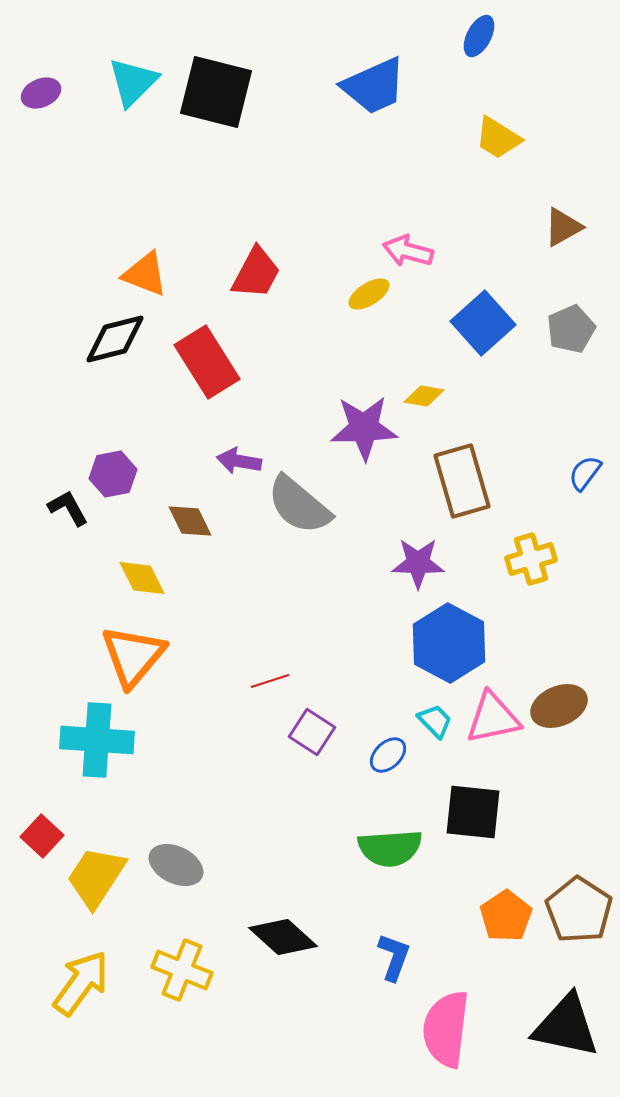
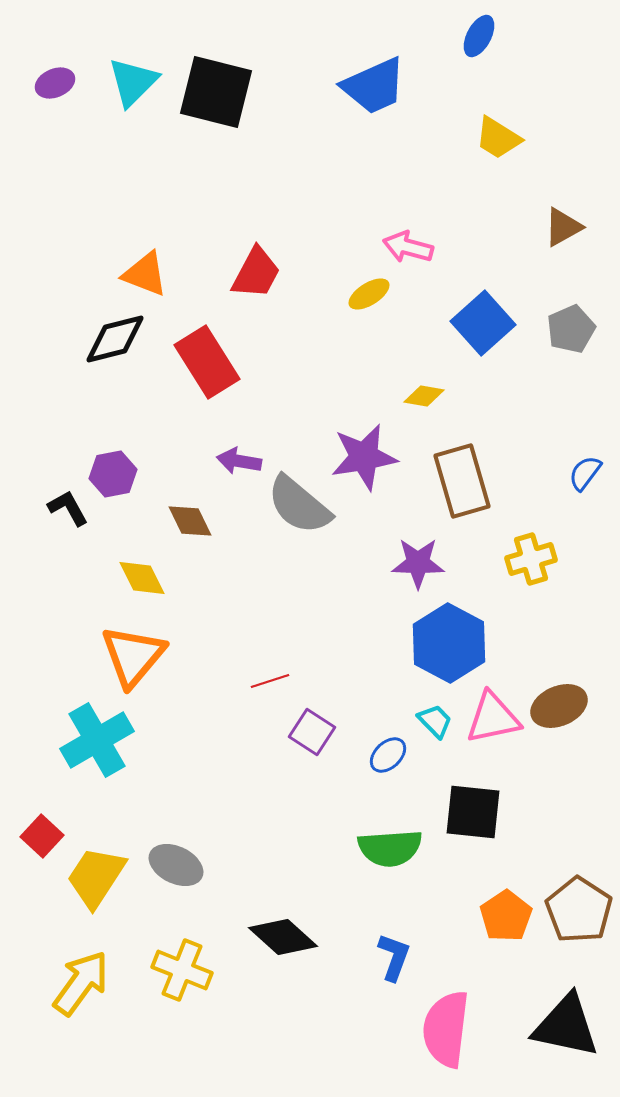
purple ellipse at (41, 93): moved 14 px right, 10 px up
pink arrow at (408, 251): moved 4 px up
purple star at (364, 428): moved 29 px down; rotated 8 degrees counterclockwise
cyan cross at (97, 740): rotated 34 degrees counterclockwise
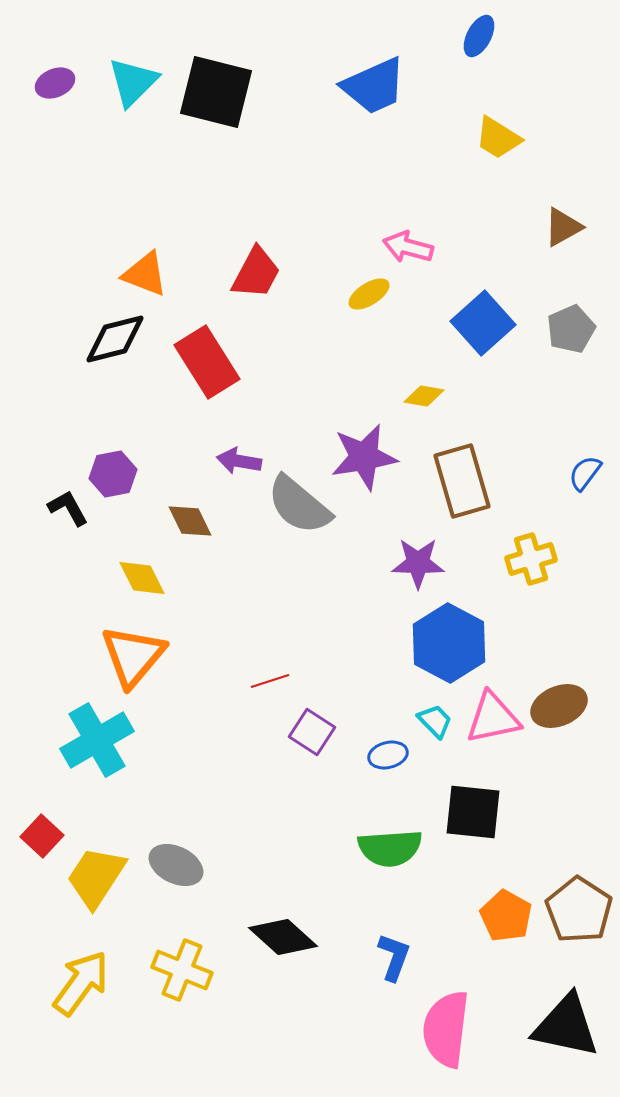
blue ellipse at (388, 755): rotated 30 degrees clockwise
orange pentagon at (506, 916): rotated 9 degrees counterclockwise
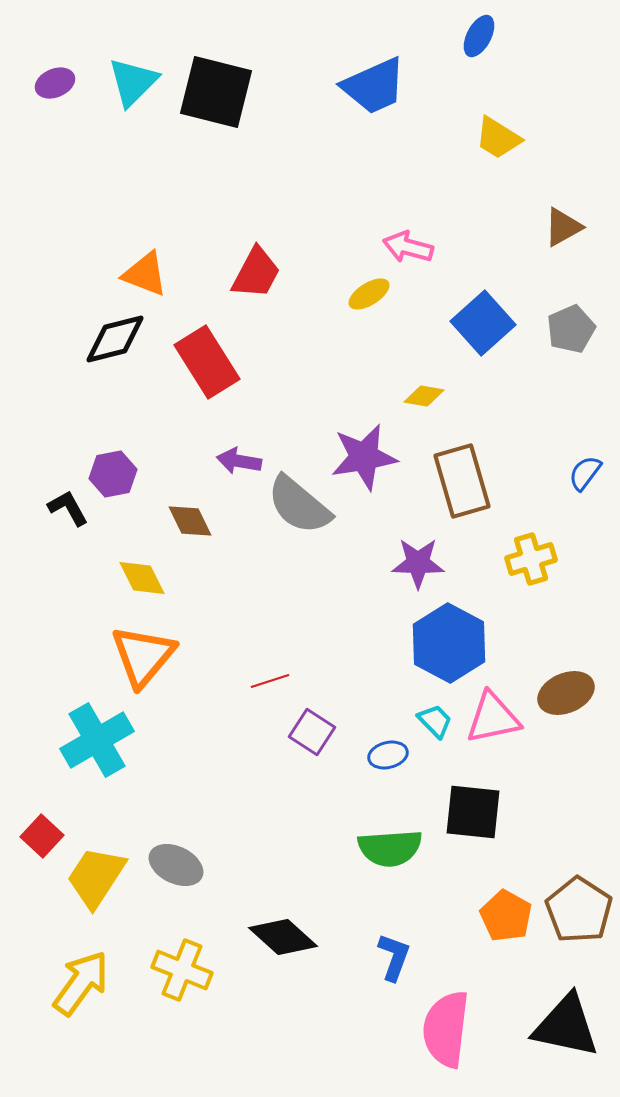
orange triangle at (133, 656): moved 10 px right
brown ellipse at (559, 706): moved 7 px right, 13 px up
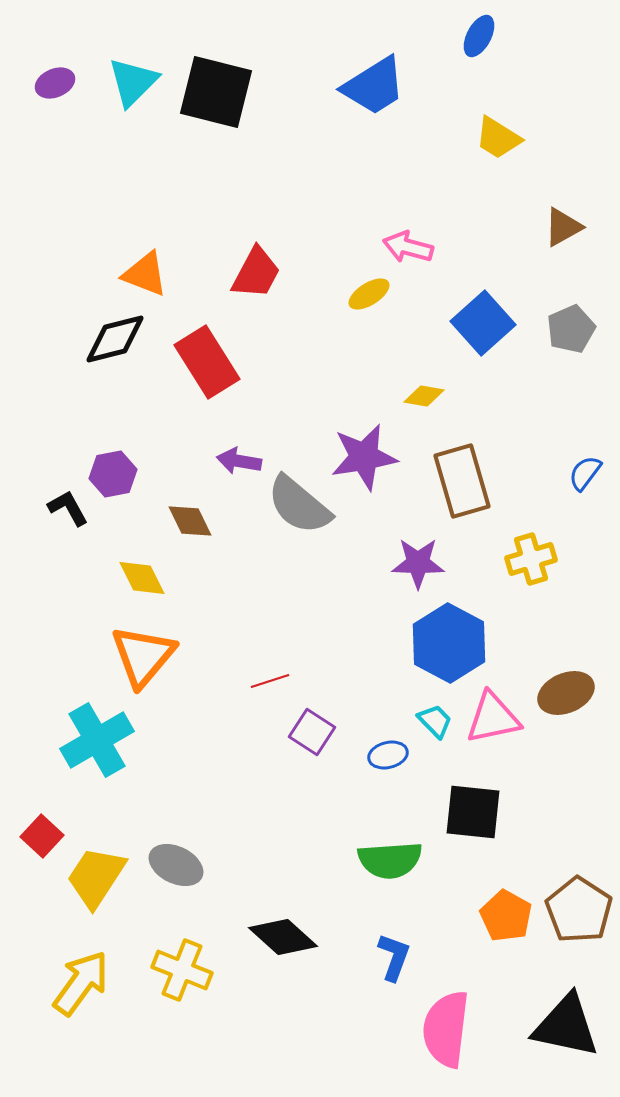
blue trapezoid at (374, 86): rotated 8 degrees counterclockwise
green semicircle at (390, 848): moved 12 px down
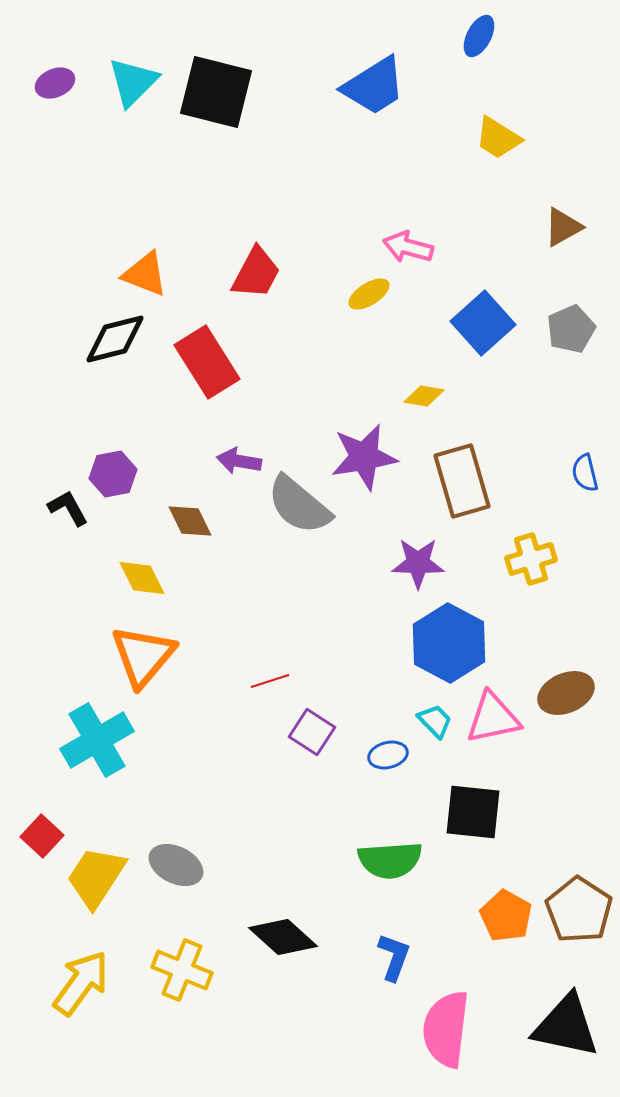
blue semicircle at (585, 473): rotated 51 degrees counterclockwise
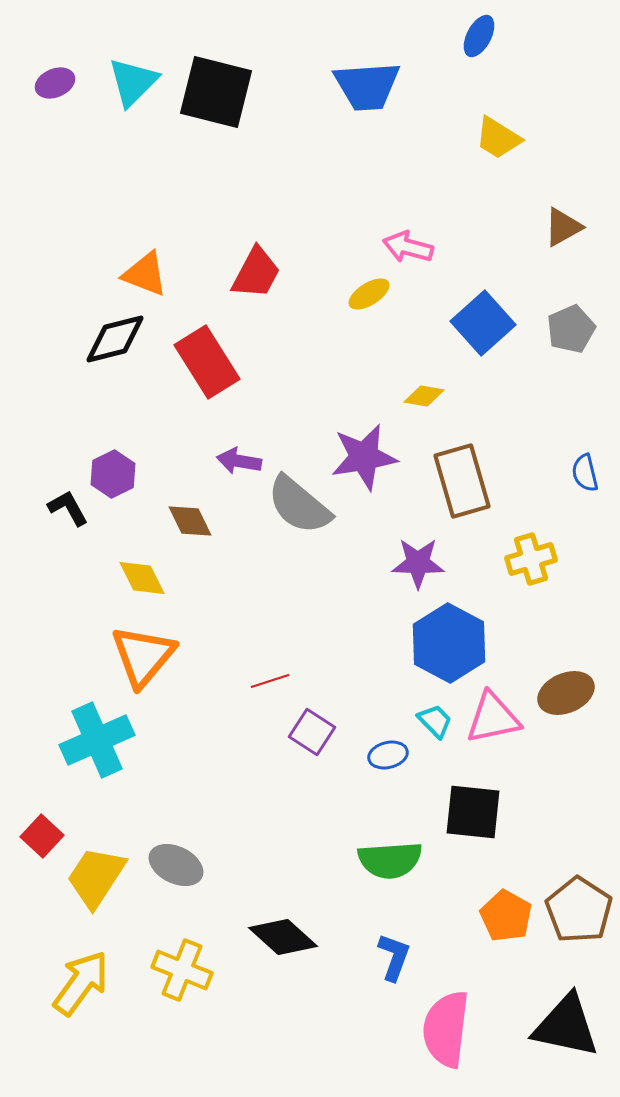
blue trapezoid at (374, 86): moved 7 px left; rotated 28 degrees clockwise
purple hexagon at (113, 474): rotated 15 degrees counterclockwise
cyan cross at (97, 740): rotated 6 degrees clockwise
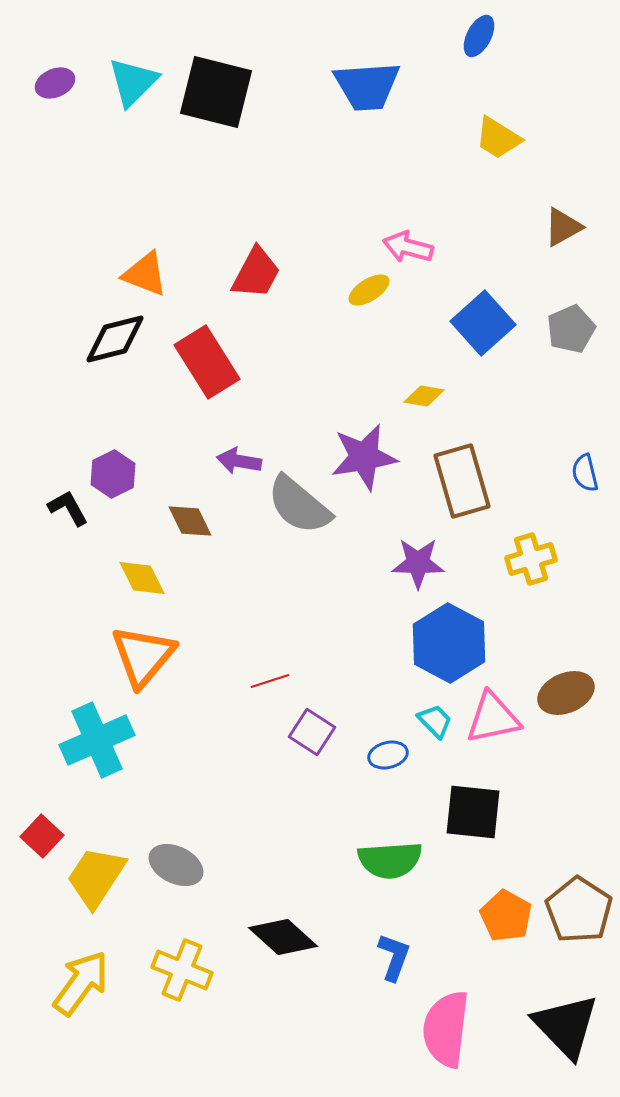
yellow ellipse at (369, 294): moved 4 px up
black triangle at (566, 1026): rotated 34 degrees clockwise
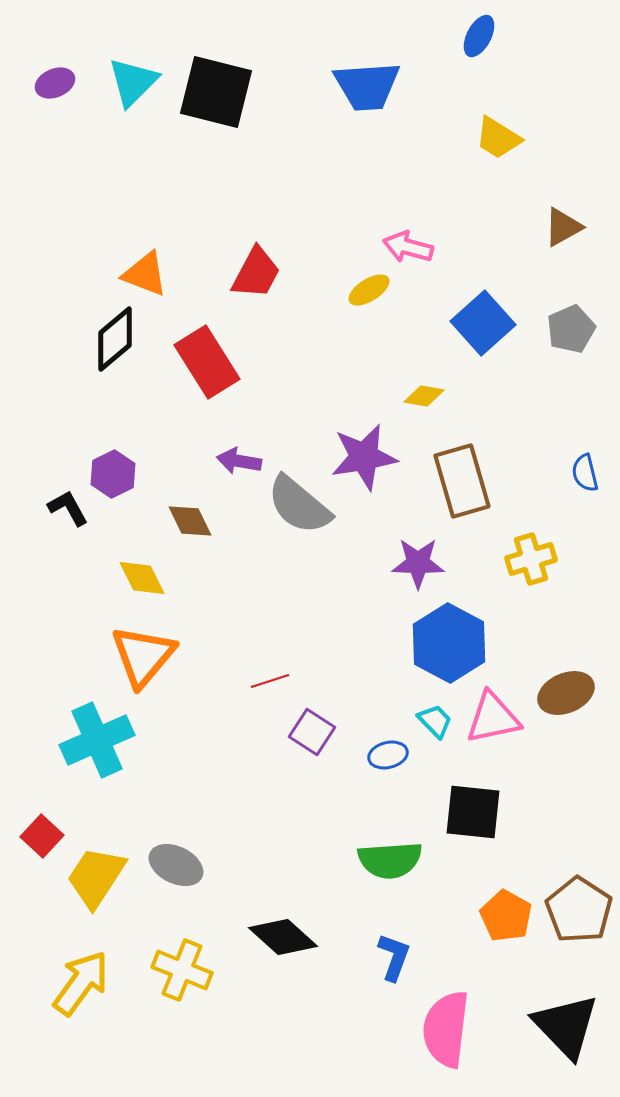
black diamond at (115, 339): rotated 26 degrees counterclockwise
